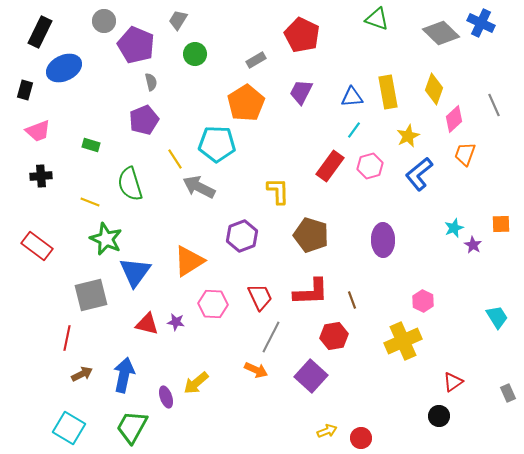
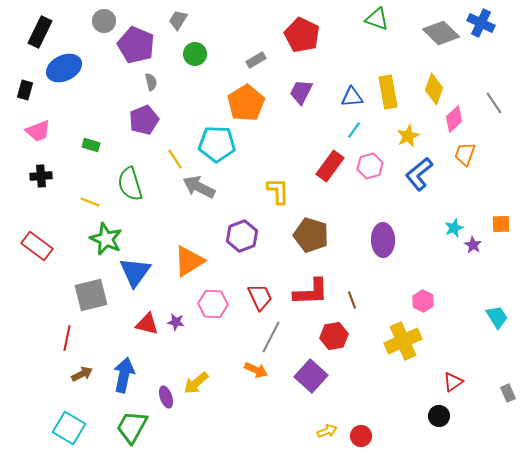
gray line at (494, 105): moved 2 px up; rotated 10 degrees counterclockwise
red circle at (361, 438): moved 2 px up
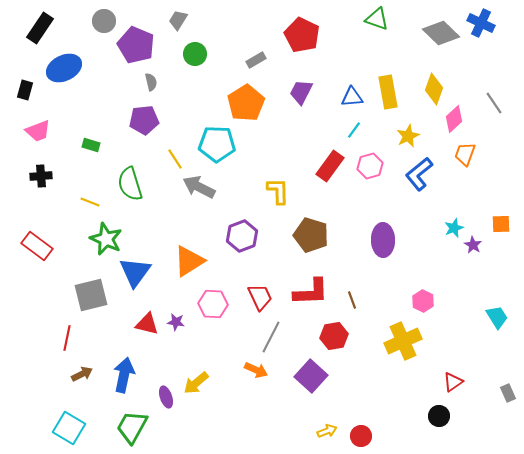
black rectangle at (40, 32): moved 4 px up; rotated 8 degrees clockwise
purple pentagon at (144, 120): rotated 16 degrees clockwise
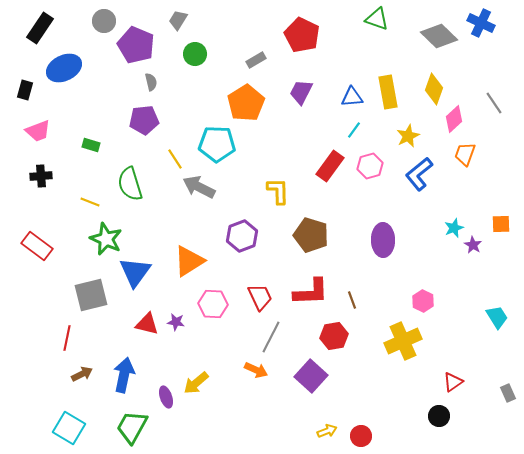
gray diamond at (441, 33): moved 2 px left, 3 px down
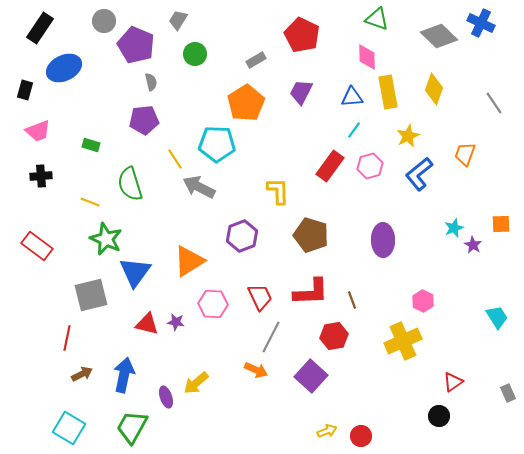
pink diamond at (454, 119): moved 87 px left, 62 px up; rotated 48 degrees counterclockwise
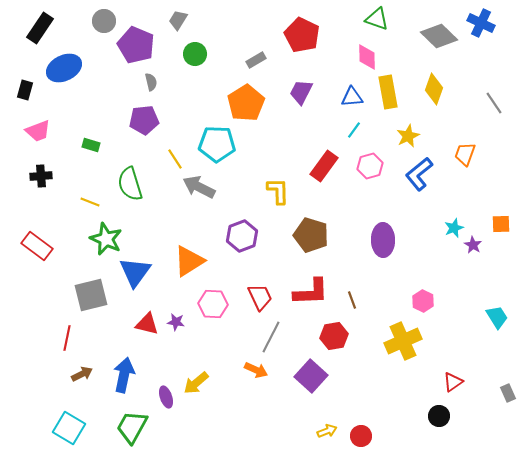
red rectangle at (330, 166): moved 6 px left
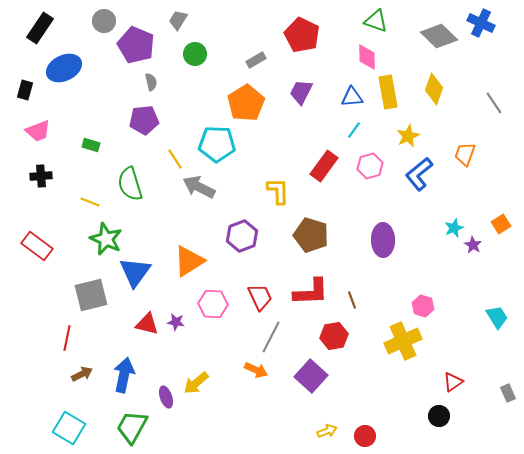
green triangle at (377, 19): moved 1 px left, 2 px down
orange square at (501, 224): rotated 30 degrees counterclockwise
pink hexagon at (423, 301): moved 5 px down; rotated 10 degrees counterclockwise
red circle at (361, 436): moved 4 px right
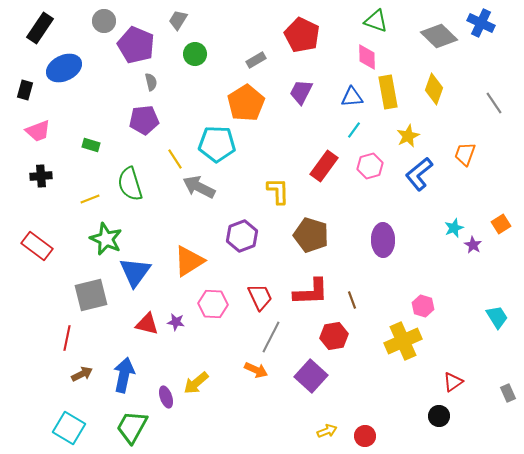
yellow line at (90, 202): moved 3 px up; rotated 42 degrees counterclockwise
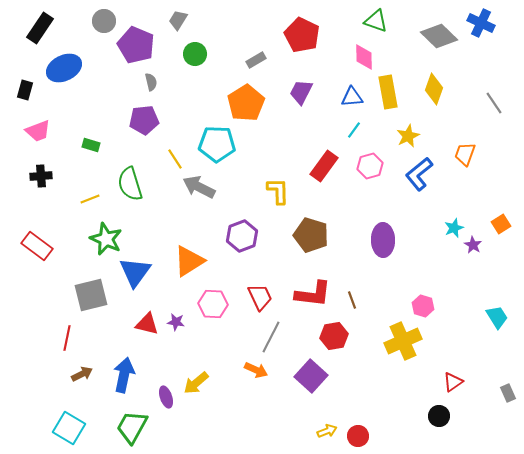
pink diamond at (367, 57): moved 3 px left
red L-shape at (311, 292): moved 2 px right, 2 px down; rotated 9 degrees clockwise
red circle at (365, 436): moved 7 px left
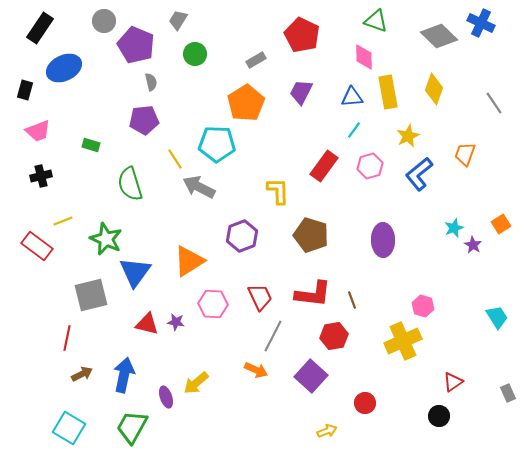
black cross at (41, 176): rotated 10 degrees counterclockwise
yellow line at (90, 199): moved 27 px left, 22 px down
gray line at (271, 337): moved 2 px right, 1 px up
red circle at (358, 436): moved 7 px right, 33 px up
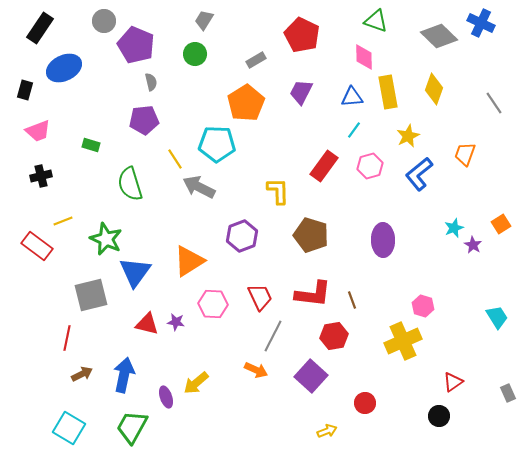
gray trapezoid at (178, 20): moved 26 px right
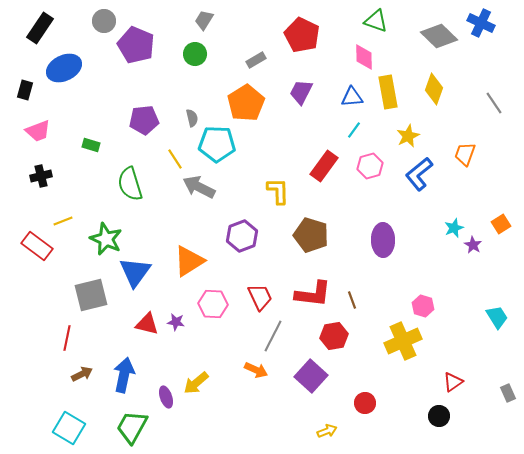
gray semicircle at (151, 82): moved 41 px right, 36 px down
